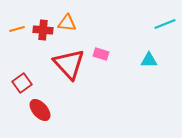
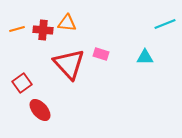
cyan triangle: moved 4 px left, 3 px up
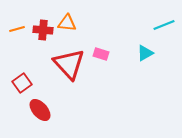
cyan line: moved 1 px left, 1 px down
cyan triangle: moved 4 px up; rotated 30 degrees counterclockwise
